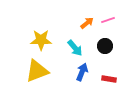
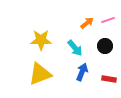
yellow triangle: moved 3 px right, 3 px down
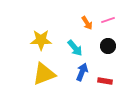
orange arrow: rotated 96 degrees clockwise
black circle: moved 3 px right
yellow triangle: moved 4 px right
red rectangle: moved 4 px left, 2 px down
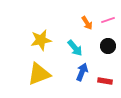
yellow star: rotated 10 degrees counterclockwise
yellow triangle: moved 5 px left
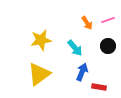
yellow triangle: rotated 15 degrees counterclockwise
red rectangle: moved 6 px left, 6 px down
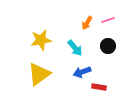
orange arrow: rotated 64 degrees clockwise
blue arrow: rotated 132 degrees counterclockwise
